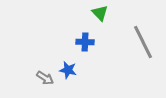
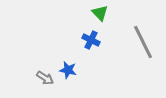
blue cross: moved 6 px right, 2 px up; rotated 24 degrees clockwise
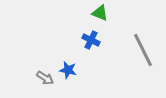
green triangle: rotated 24 degrees counterclockwise
gray line: moved 8 px down
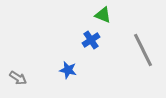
green triangle: moved 3 px right, 2 px down
blue cross: rotated 30 degrees clockwise
gray arrow: moved 27 px left
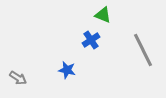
blue star: moved 1 px left
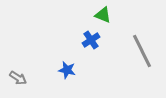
gray line: moved 1 px left, 1 px down
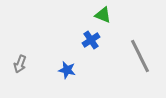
gray line: moved 2 px left, 5 px down
gray arrow: moved 2 px right, 14 px up; rotated 78 degrees clockwise
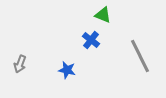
blue cross: rotated 18 degrees counterclockwise
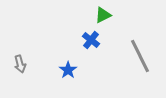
green triangle: rotated 48 degrees counterclockwise
gray arrow: rotated 36 degrees counterclockwise
blue star: moved 1 px right; rotated 24 degrees clockwise
